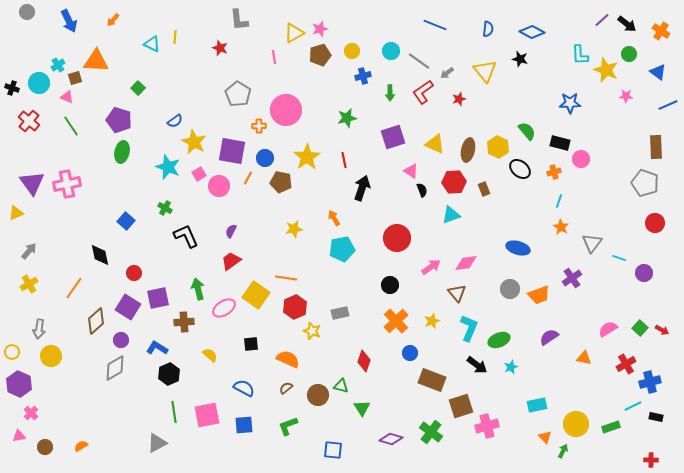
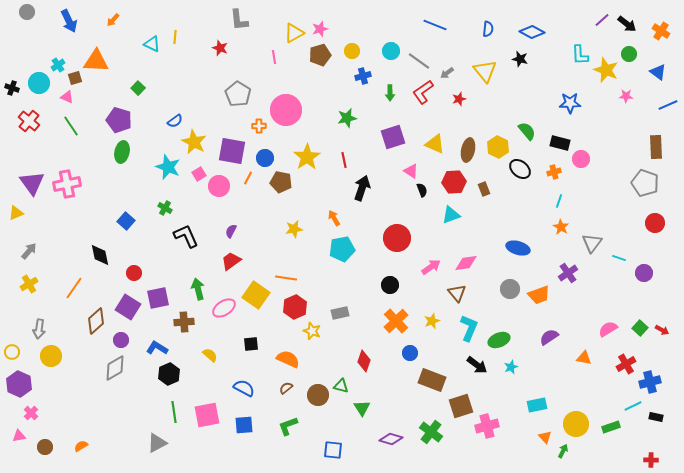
purple cross at (572, 278): moved 4 px left, 5 px up
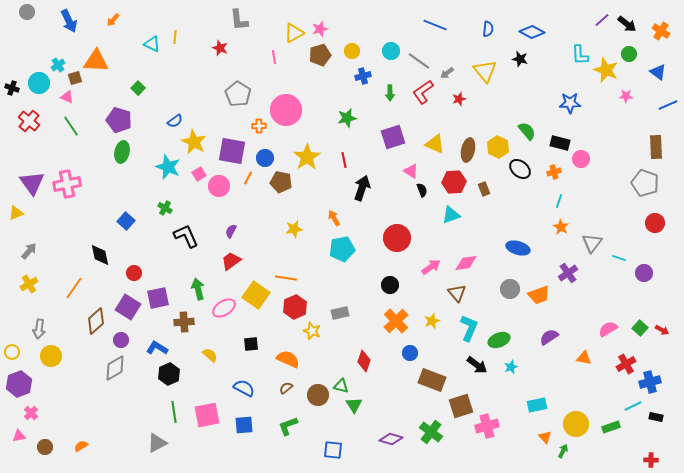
purple hexagon at (19, 384): rotated 15 degrees clockwise
green triangle at (362, 408): moved 8 px left, 3 px up
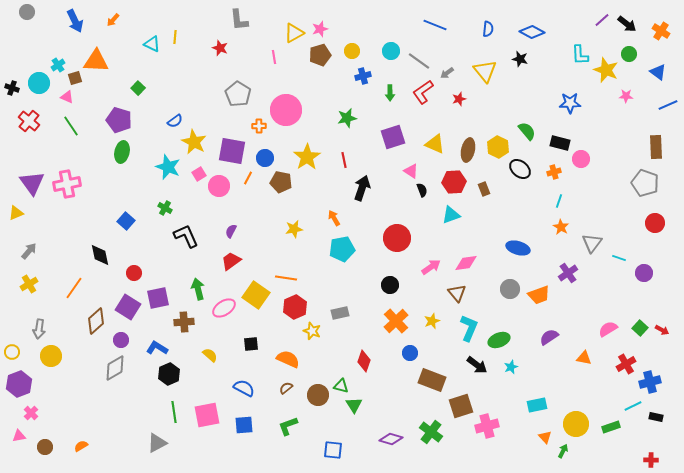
blue arrow at (69, 21): moved 6 px right
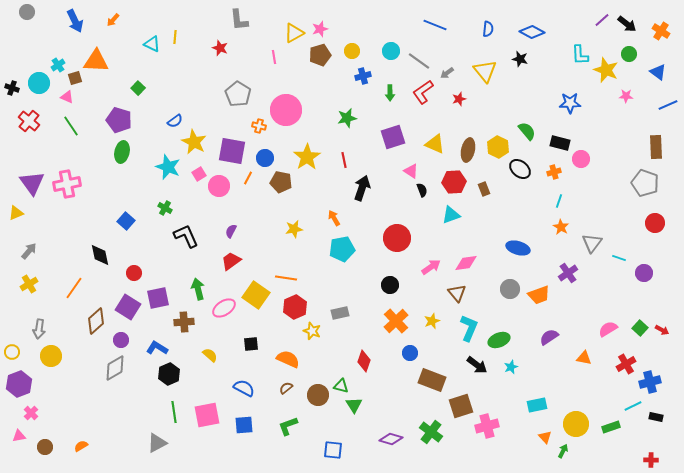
orange cross at (259, 126): rotated 16 degrees clockwise
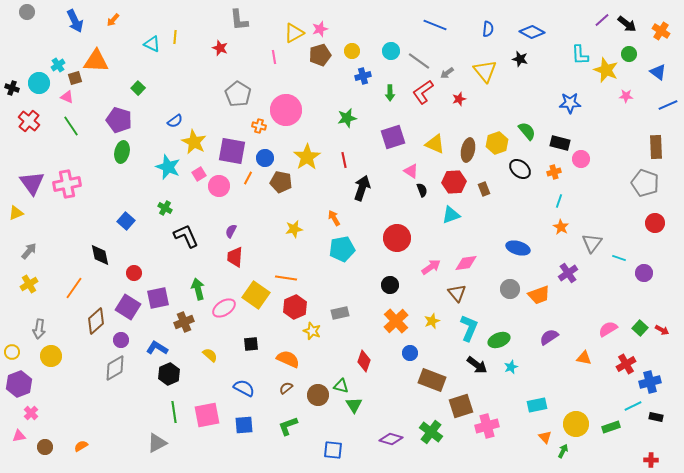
yellow hexagon at (498, 147): moved 1 px left, 4 px up; rotated 15 degrees clockwise
red trapezoid at (231, 261): moved 4 px right, 4 px up; rotated 50 degrees counterclockwise
brown cross at (184, 322): rotated 18 degrees counterclockwise
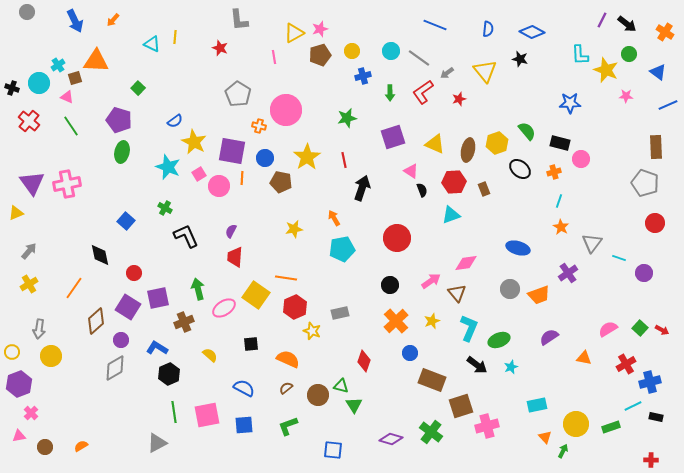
purple line at (602, 20): rotated 21 degrees counterclockwise
orange cross at (661, 31): moved 4 px right, 1 px down
gray line at (419, 61): moved 3 px up
orange line at (248, 178): moved 6 px left; rotated 24 degrees counterclockwise
pink arrow at (431, 267): moved 14 px down
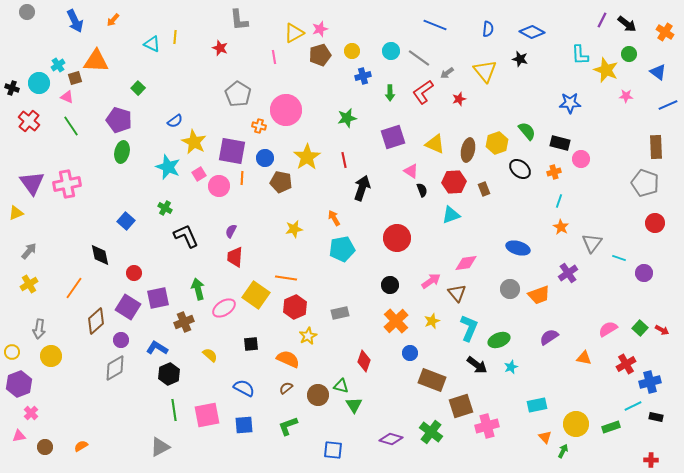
yellow star at (312, 331): moved 4 px left, 5 px down; rotated 24 degrees clockwise
green line at (174, 412): moved 2 px up
gray triangle at (157, 443): moved 3 px right, 4 px down
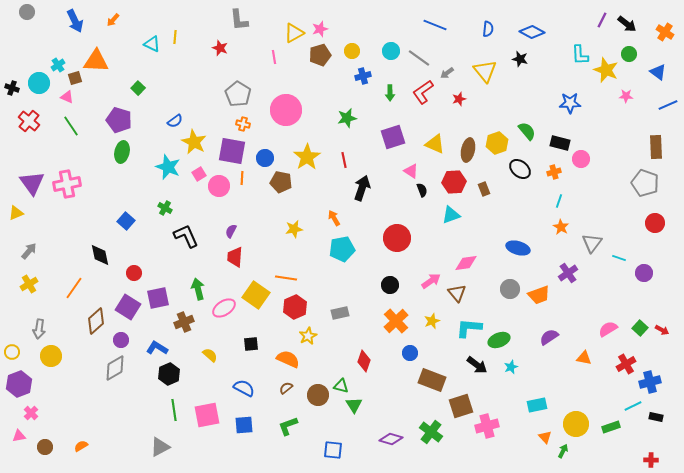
orange cross at (259, 126): moved 16 px left, 2 px up
cyan L-shape at (469, 328): rotated 108 degrees counterclockwise
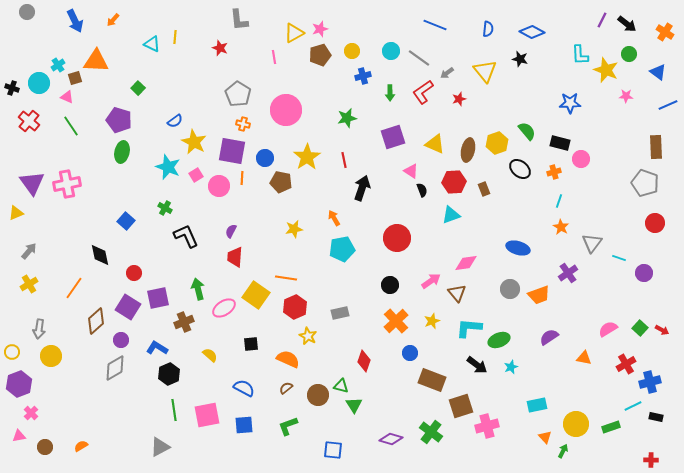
pink square at (199, 174): moved 3 px left, 1 px down
yellow star at (308, 336): rotated 18 degrees counterclockwise
